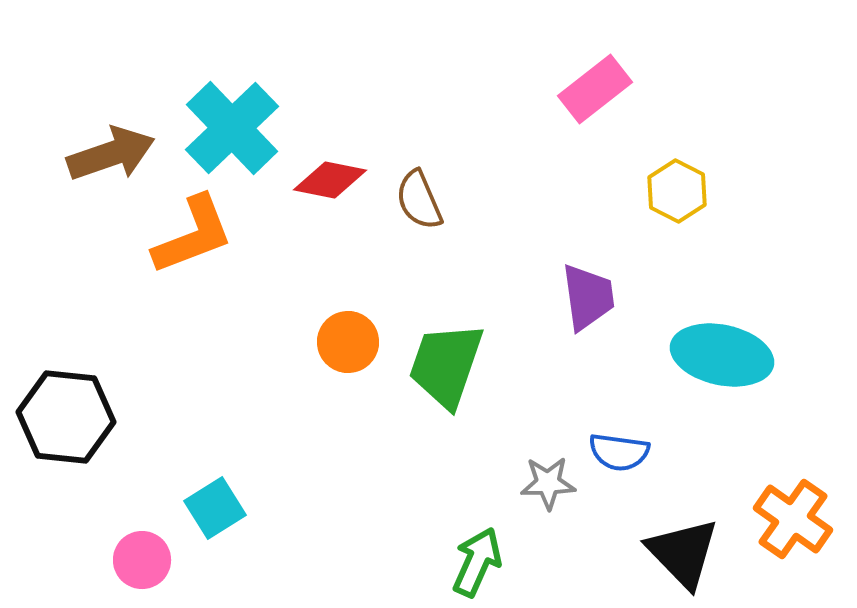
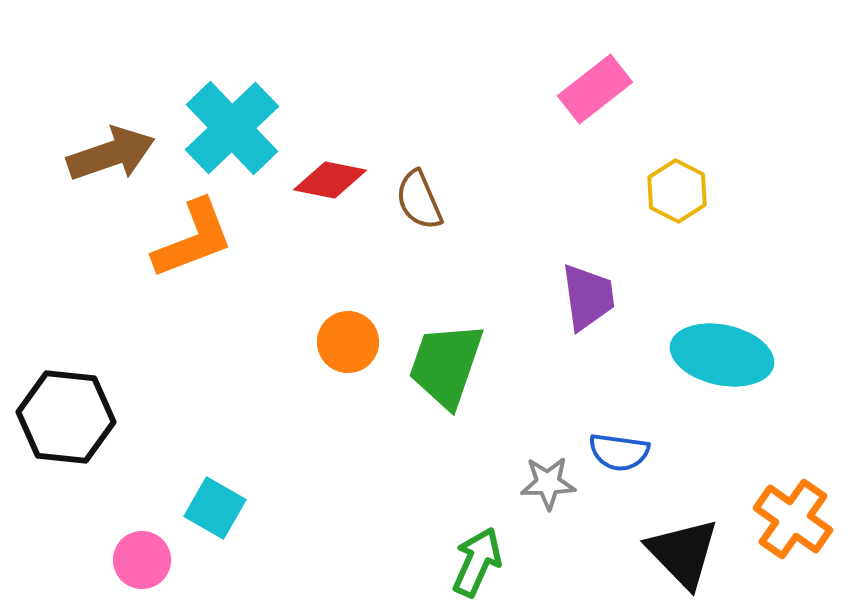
orange L-shape: moved 4 px down
cyan square: rotated 28 degrees counterclockwise
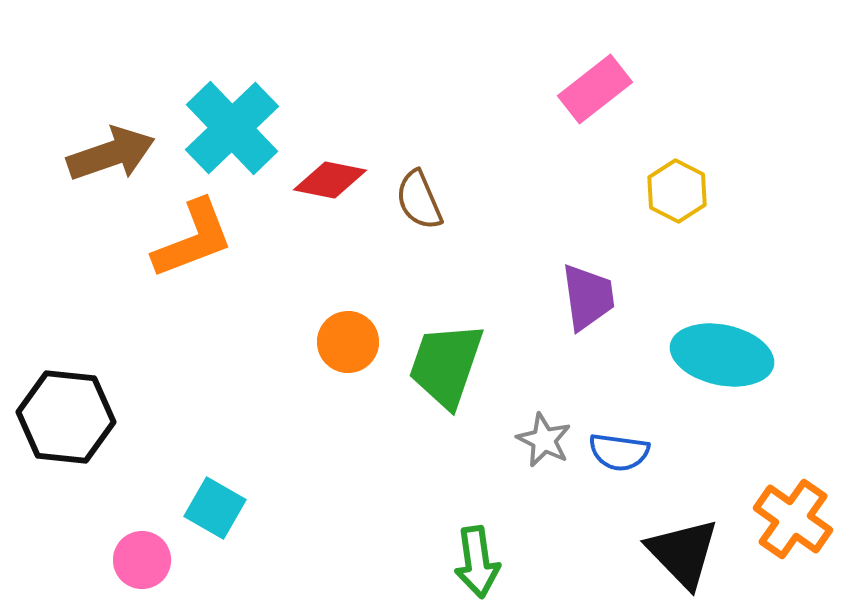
gray star: moved 4 px left, 43 px up; rotated 28 degrees clockwise
green arrow: rotated 148 degrees clockwise
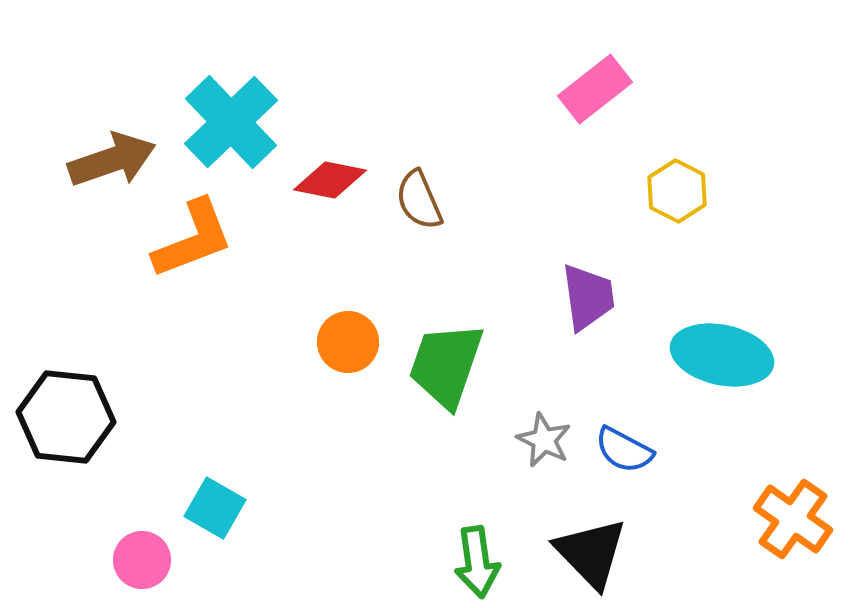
cyan cross: moved 1 px left, 6 px up
brown arrow: moved 1 px right, 6 px down
blue semicircle: moved 5 px right, 2 px up; rotated 20 degrees clockwise
black triangle: moved 92 px left
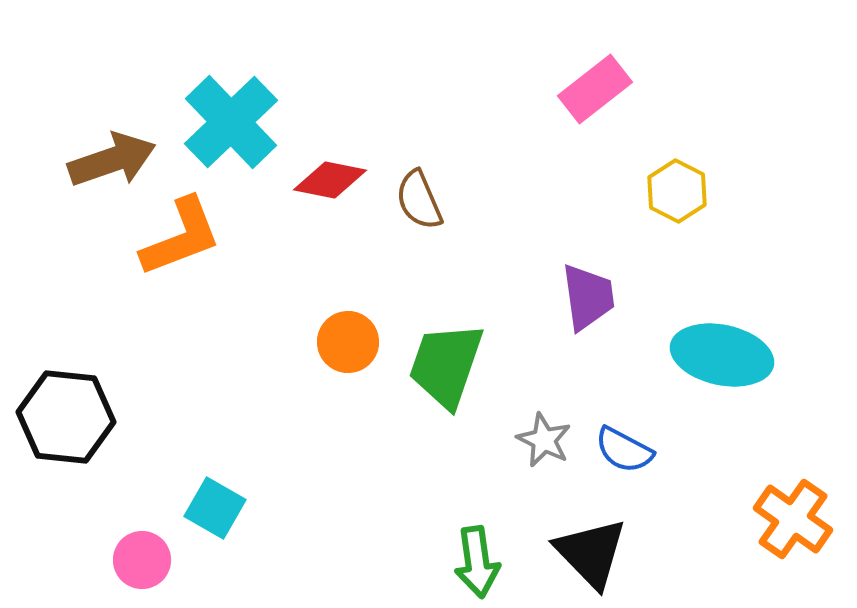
orange L-shape: moved 12 px left, 2 px up
